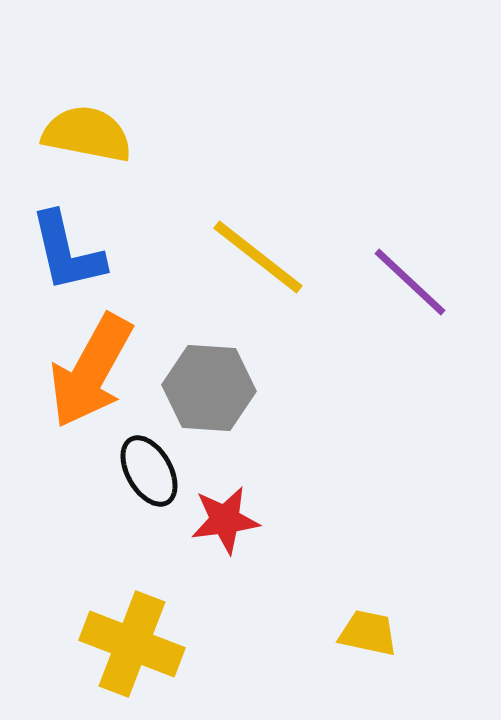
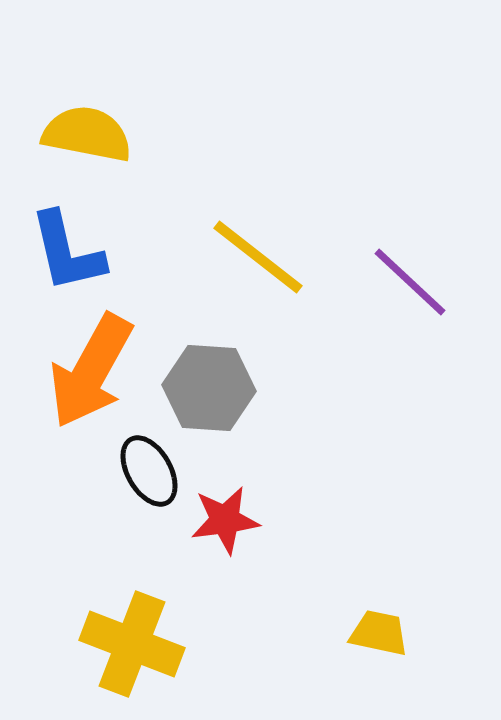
yellow trapezoid: moved 11 px right
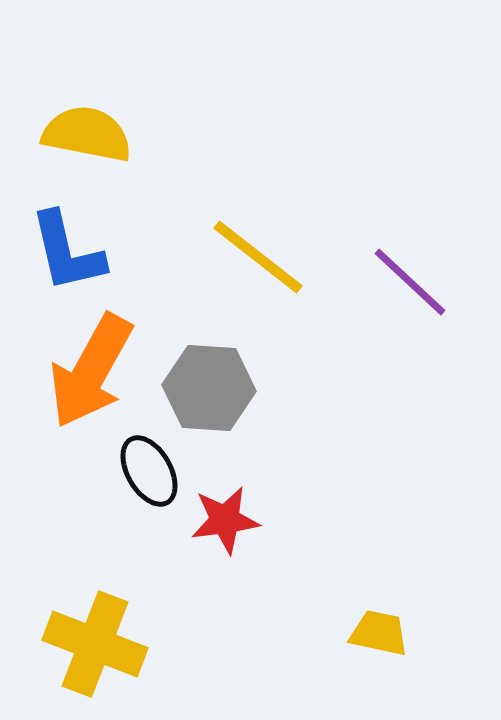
yellow cross: moved 37 px left
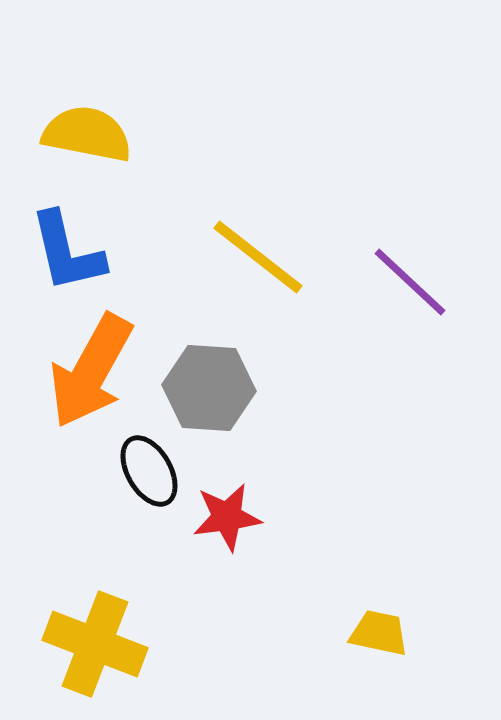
red star: moved 2 px right, 3 px up
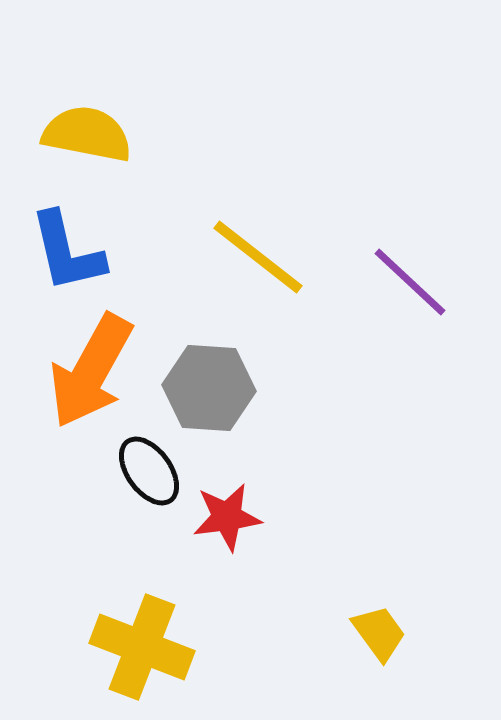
black ellipse: rotated 6 degrees counterclockwise
yellow trapezoid: rotated 42 degrees clockwise
yellow cross: moved 47 px right, 3 px down
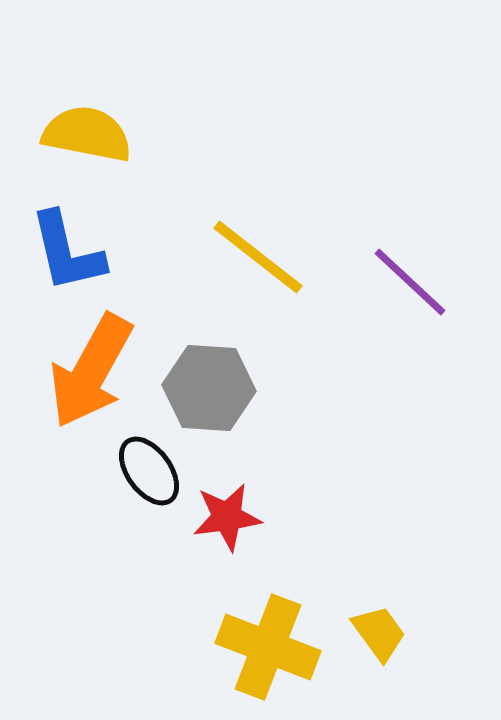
yellow cross: moved 126 px right
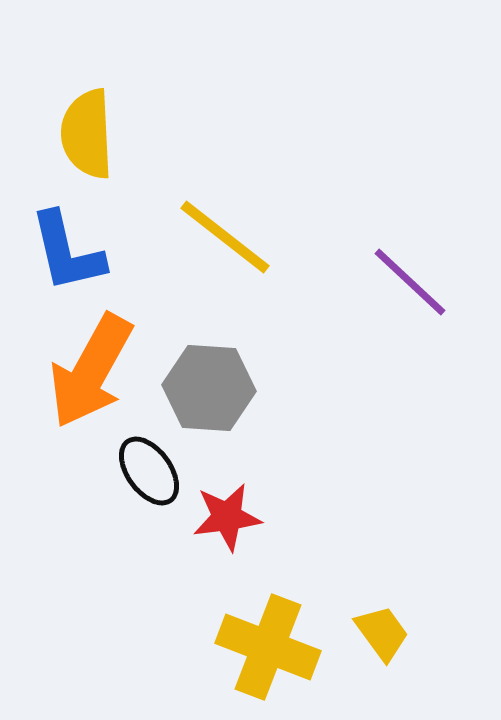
yellow semicircle: rotated 104 degrees counterclockwise
yellow line: moved 33 px left, 20 px up
yellow trapezoid: moved 3 px right
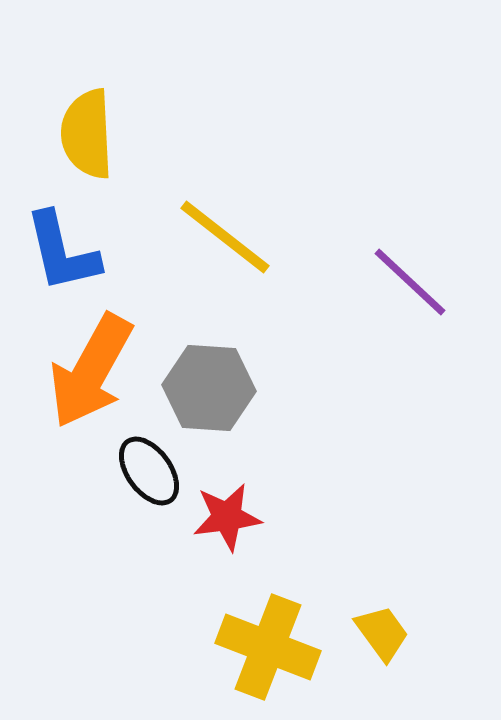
blue L-shape: moved 5 px left
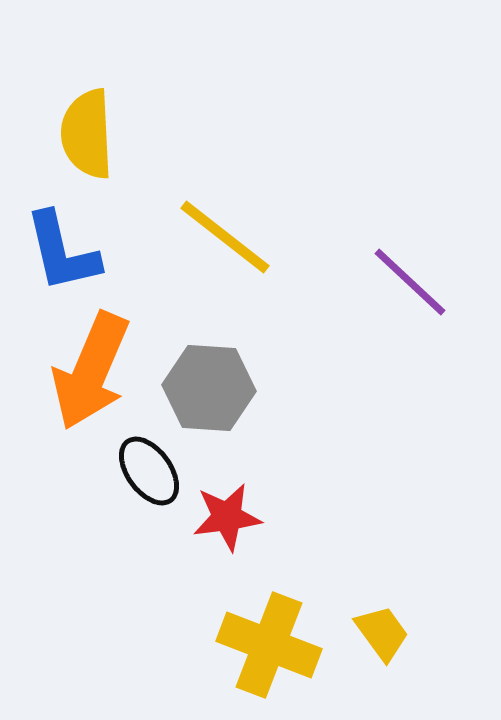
orange arrow: rotated 6 degrees counterclockwise
yellow cross: moved 1 px right, 2 px up
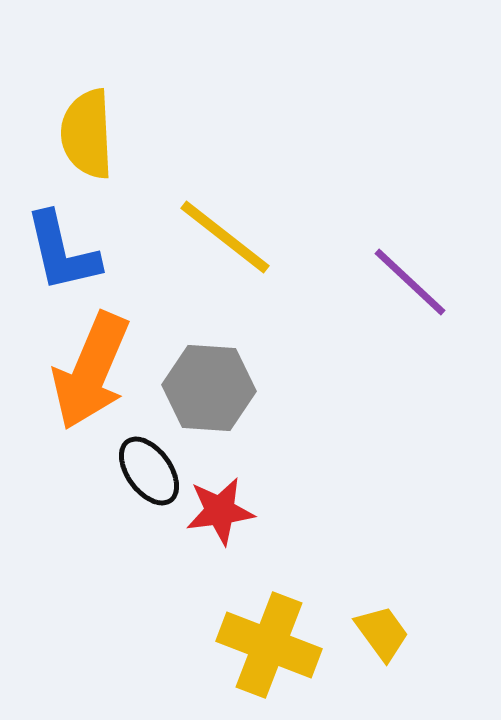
red star: moved 7 px left, 6 px up
